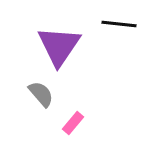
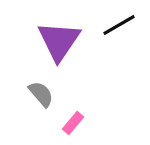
black line: moved 1 px down; rotated 36 degrees counterclockwise
purple triangle: moved 5 px up
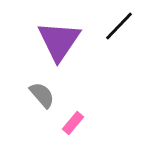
black line: moved 1 px down; rotated 16 degrees counterclockwise
gray semicircle: moved 1 px right, 1 px down
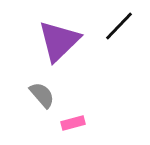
purple triangle: rotated 12 degrees clockwise
pink rectangle: rotated 35 degrees clockwise
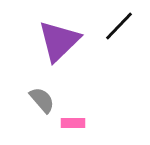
gray semicircle: moved 5 px down
pink rectangle: rotated 15 degrees clockwise
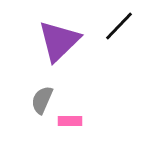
gray semicircle: rotated 116 degrees counterclockwise
pink rectangle: moved 3 px left, 2 px up
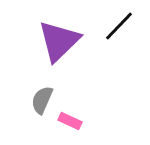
pink rectangle: rotated 25 degrees clockwise
